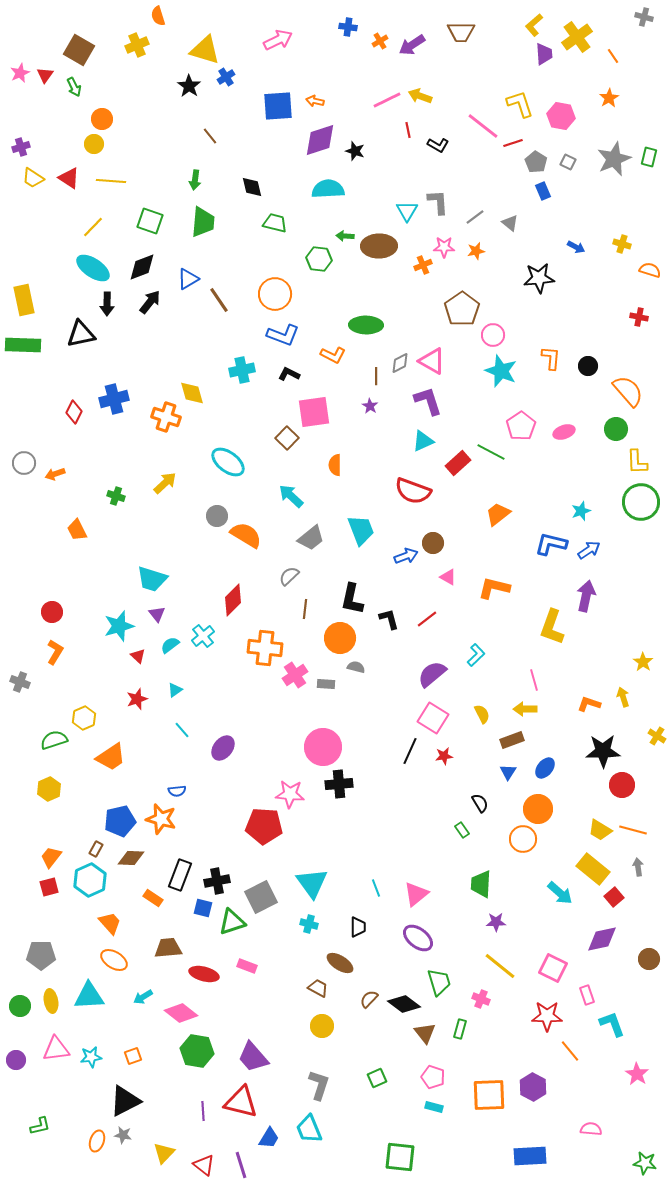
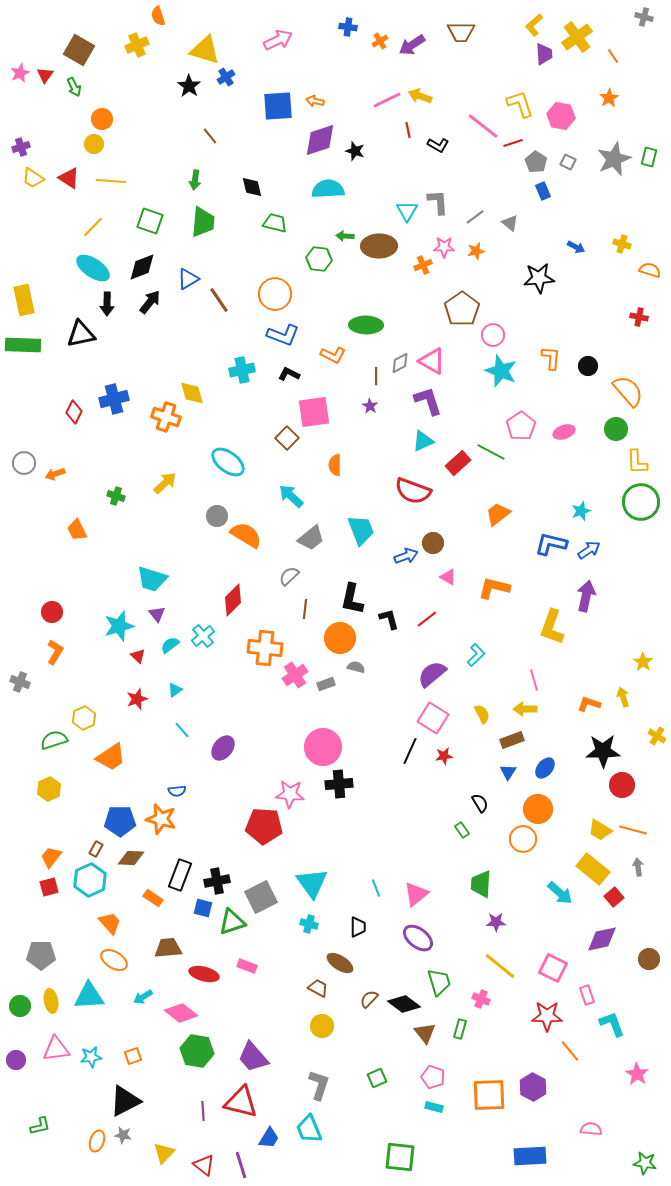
gray rectangle at (326, 684): rotated 24 degrees counterclockwise
blue pentagon at (120, 821): rotated 12 degrees clockwise
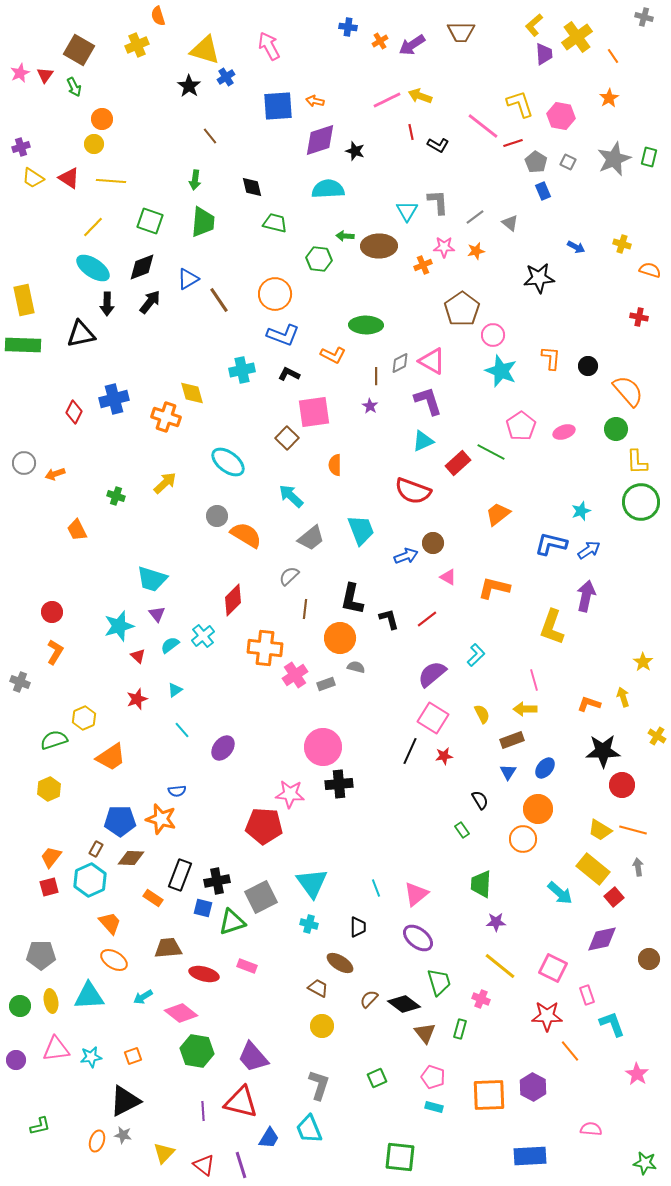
pink arrow at (278, 40): moved 9 px left, 6 px down; rotated 92 degrees counterclockwise
red line at (408, 130): moved 3 px right, 2 px down
black semicircle at (480, 803): moved 3 px up
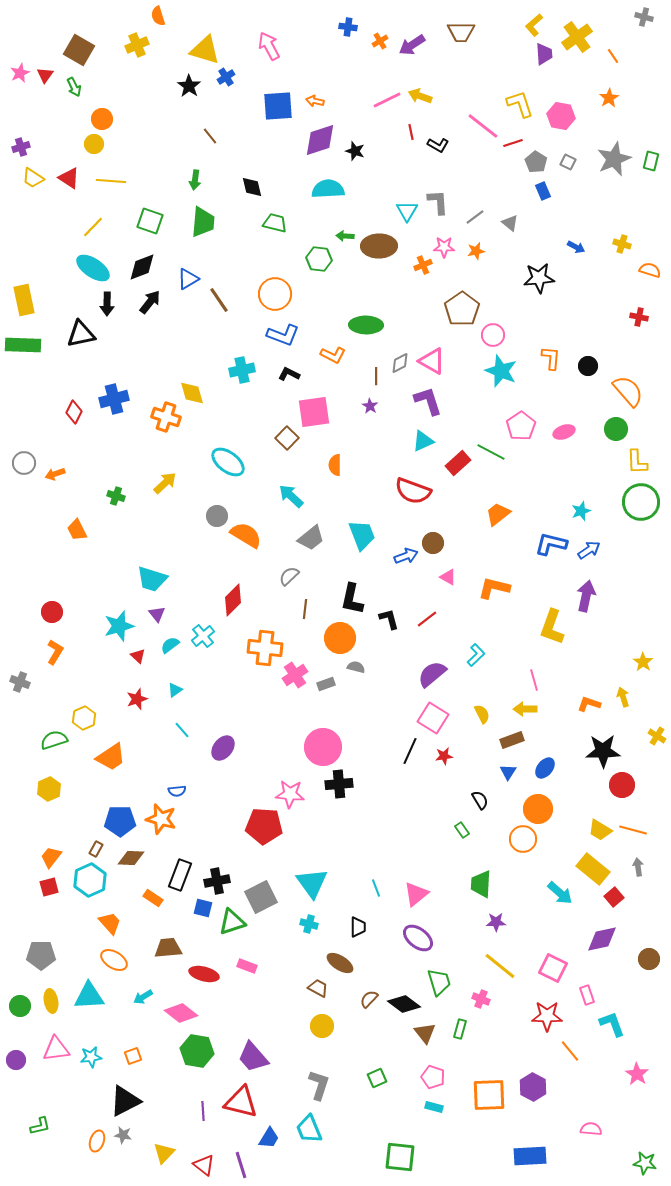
green rectangle at (649, 157): moved 2 px right, 4 px down
cyan trapezoid at (361, 530): moved 1 px right, 5 px down
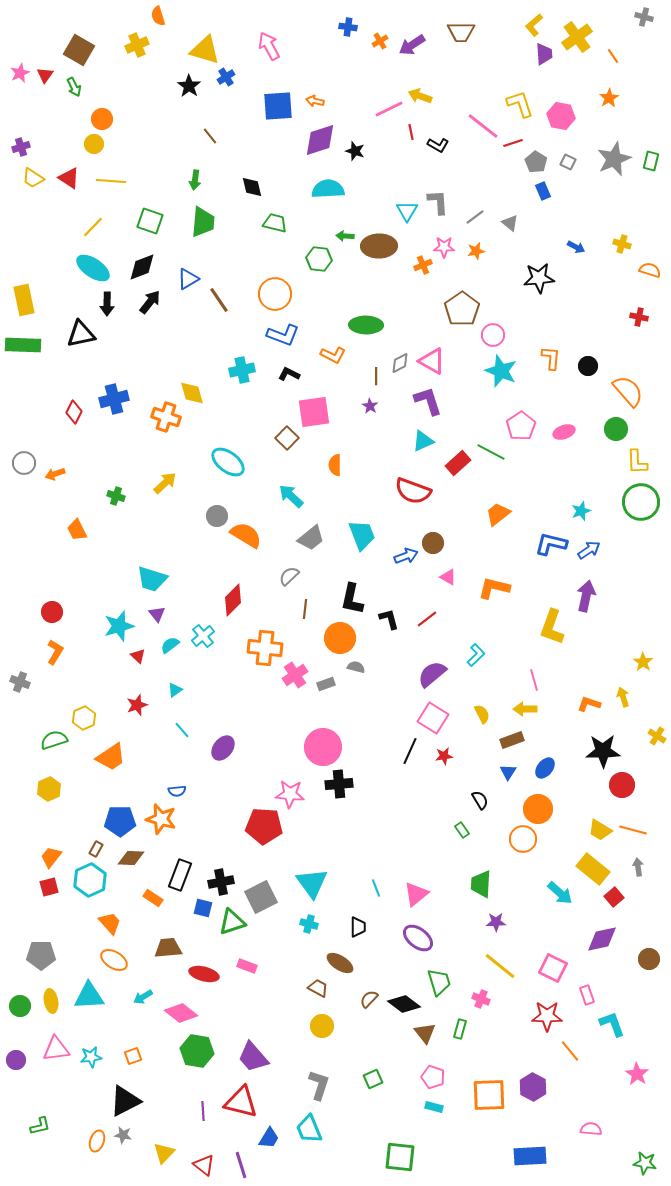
pink line at (387, 100): moved 2 px right, 9 px down
red star at (137, 699): moved 6 px down
black cross at (217, 881): moved 4 px right, 1 px down
green square at (377, 1078): moved 4 px left, 1 px down
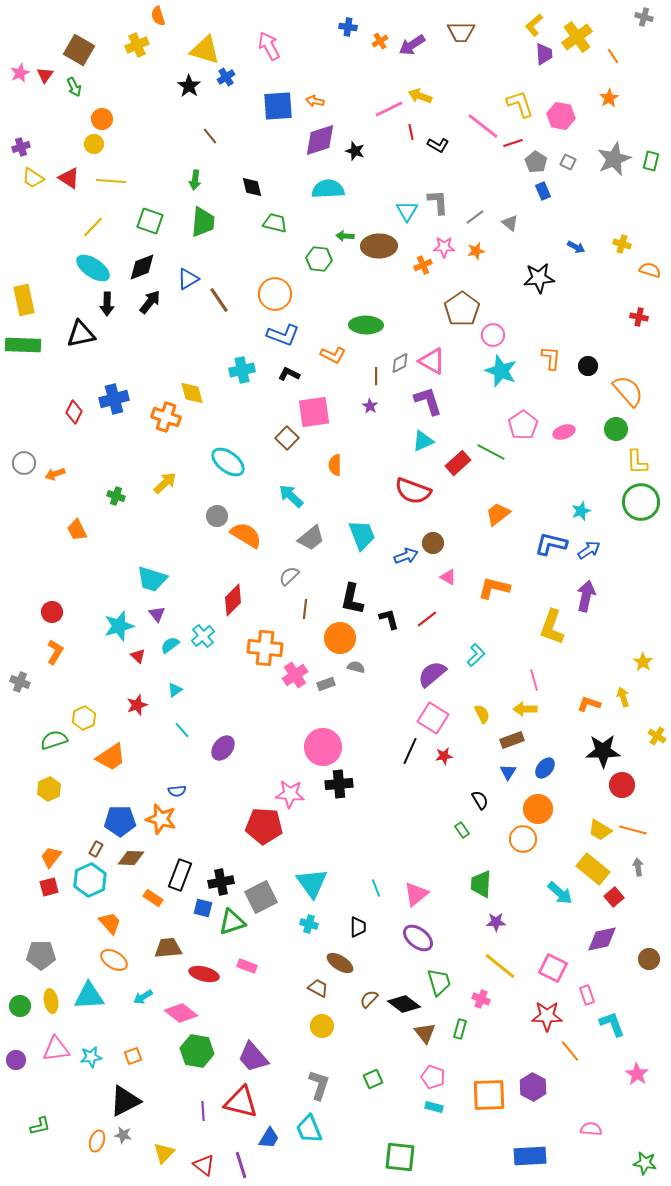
pink pentagon at (521, 426): moved 2 px right, 1 px up
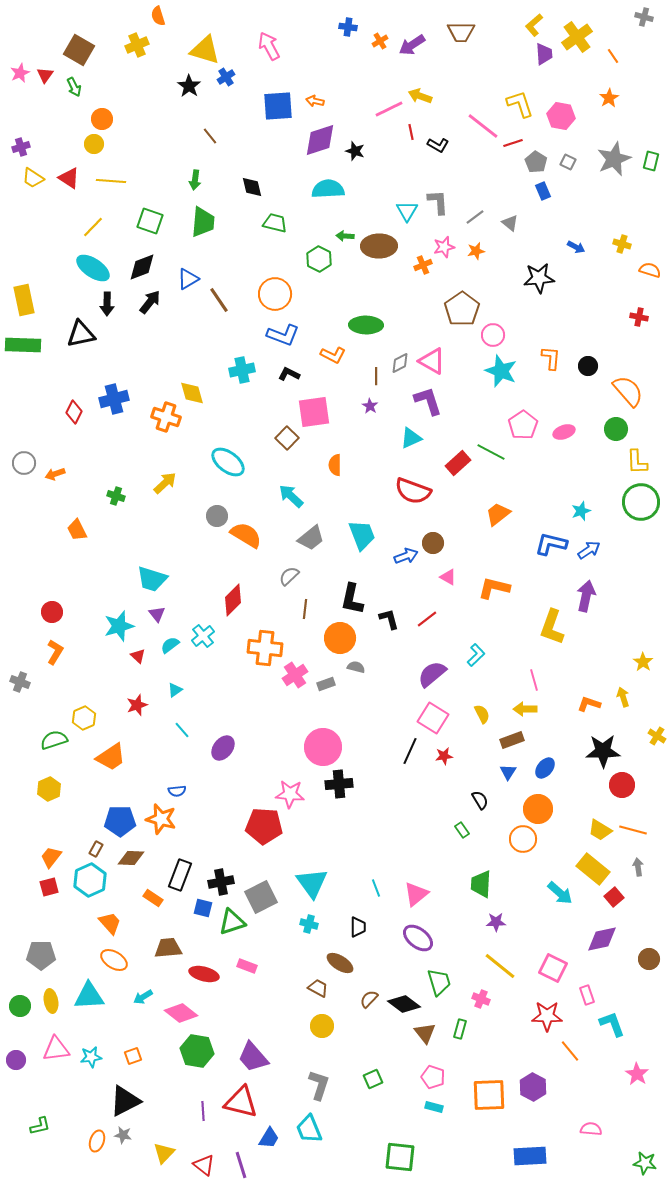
pink star at (444, 247): rotated 15 degrees counterclockwise
green hexagon at (319, 259): rotated 20 degrees clockwise
cyan triangle at (423, 441): moved 12 px left, 3 px up
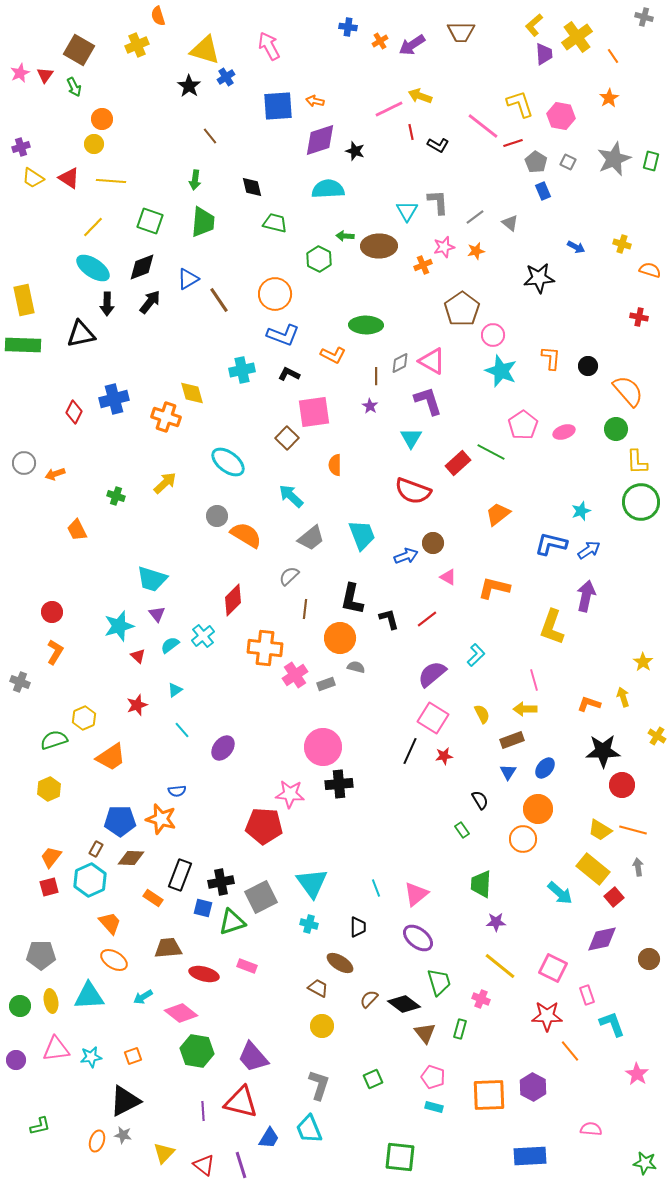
cyan triangle at (411, 438): rotated 35 degrees counterclockwise
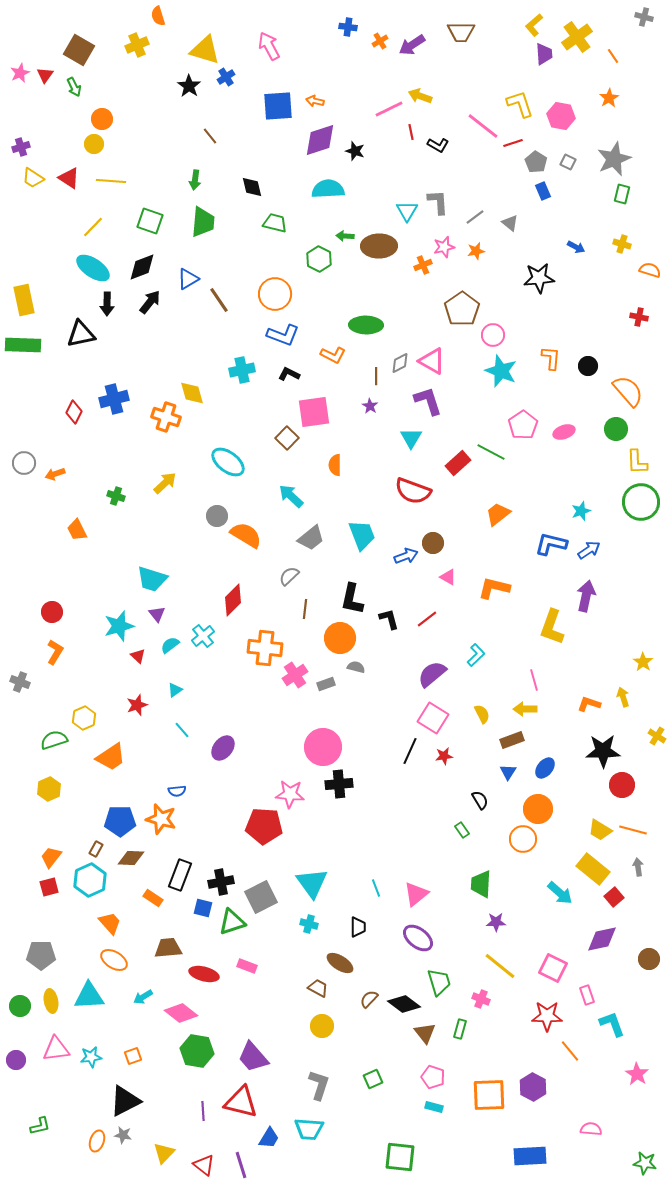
green rectangle at (651, 161): moved 29 px left, 33 px down
cyan trapezoid at (309, 1129): rotated 64 degrees counterclockwise
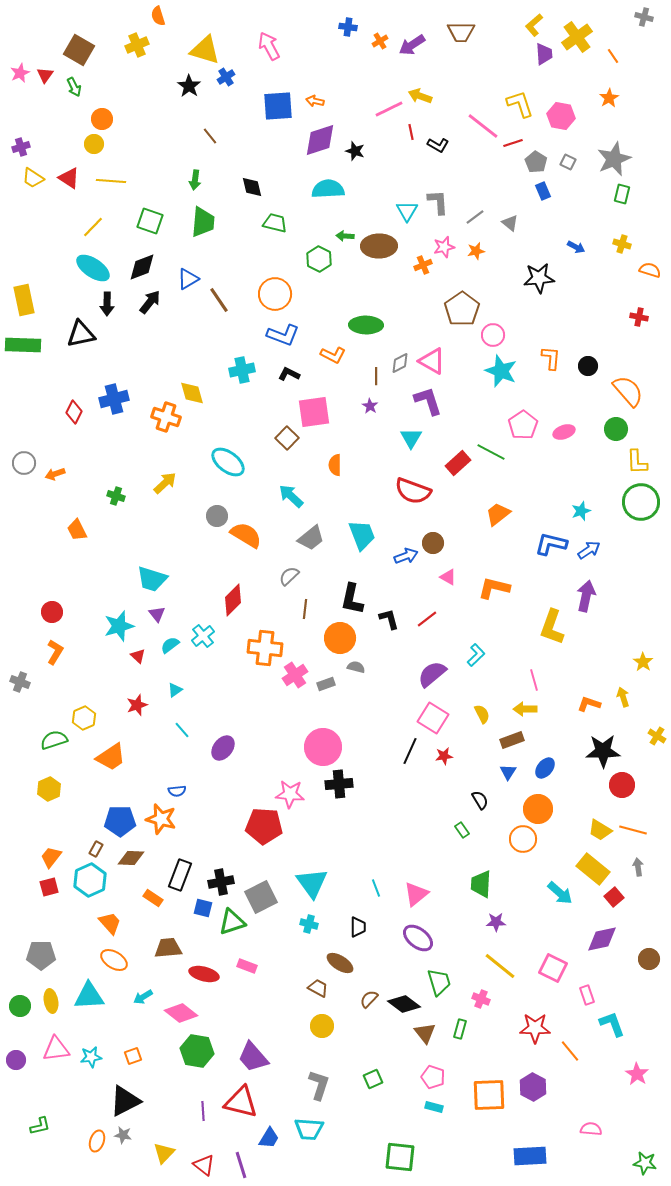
red star at (547, 1016): moved 12 px left, 12 px down
